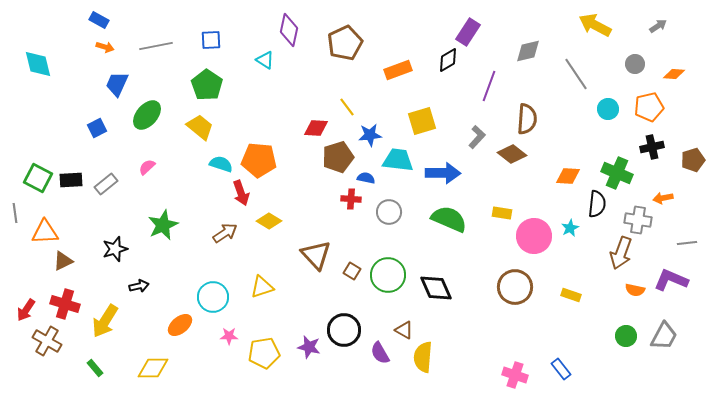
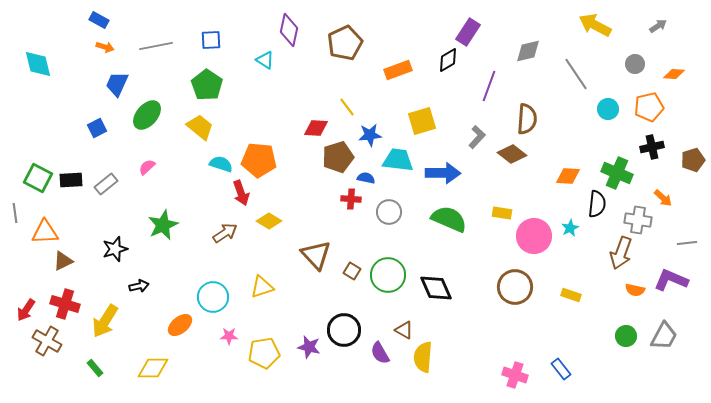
orange arrow at (663, 198): rotated 126 degrees counterclockwise
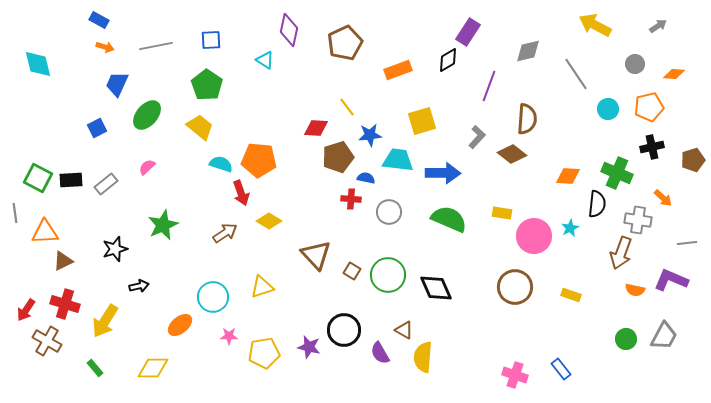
green circle at (626, 336): moved 3 px down
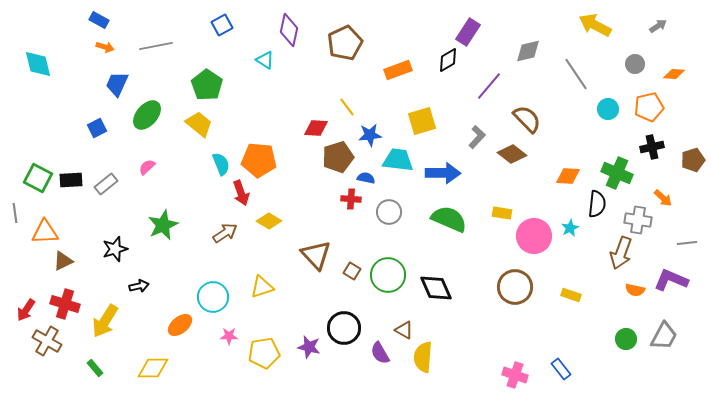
blue square at (211, 40): moved 11 px right, 15 px up; rotated 25 degrees counterclockwise
purple line at (489, 86): rotated 20 degrees clockwise
brown semicircle at (527, 119): rotated 48 degrees counterclockwise
yellow trapezoid at (200, 127): moved 1 px left, 3 px up
cyan semicircle at (221, 164): rotated 50 degrees clockwise
black circle at (344, 330): moved 2 px up
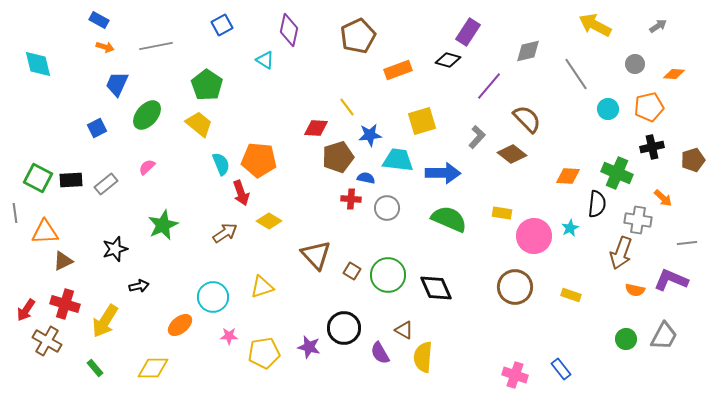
brown pentagon at (345, 43): moved 13 px right, 7 px up
black diamond at (448, 60): rotated 45 degrees clockwise
gray circle at (389, 212): moved 2 px left, 4 px up
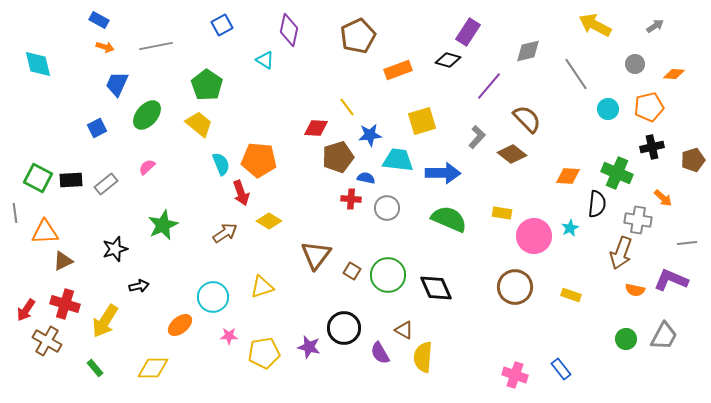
gray arrow at (658, 26): moved 3 px left
brown triangle at (316, 255): rotated 20 degrees clockwise
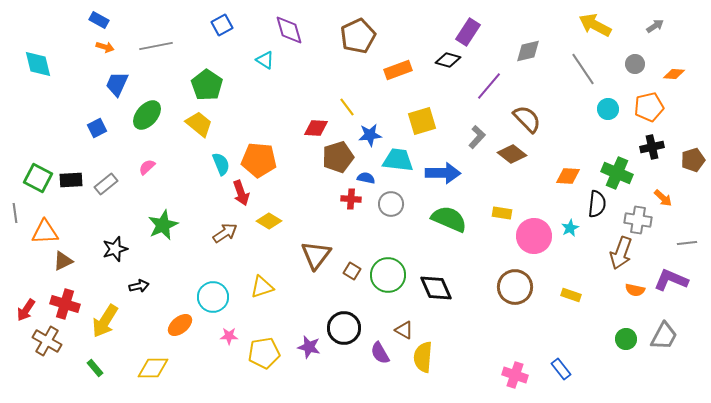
purple diamond at (289, 30): rotated 28 degrees counterclockwise
gray line at (576, 74): moved 7 px right, 5 px up
gray circle at (387, 208): moved 4 px right, 4 px up
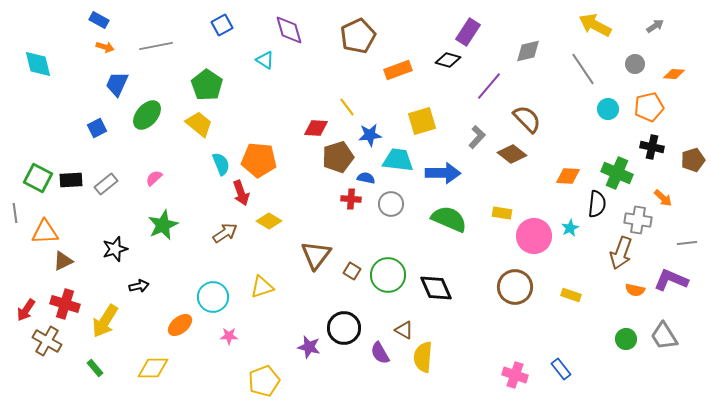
black cross at (652, 147): rotated 25 degrees clockwise
pink semicircle at (147, 167): moved 7 px right, 11 px down
gray trapezoid at (664, 336): rotated 120 degrees clockwise
yellow pentagon at (264, 353): moved 28 px down; rotated 12 degrees counterclockwise
